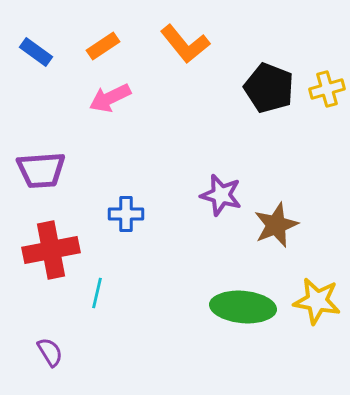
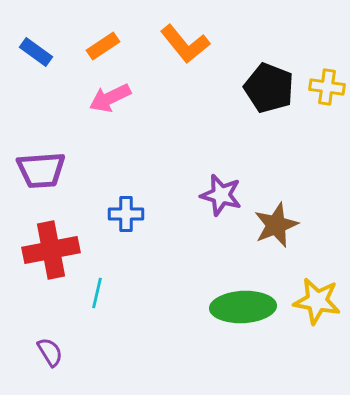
yellow cross: moved 2 px up; rotated 24 degrees clockwise
green ellipse: rotated 8 degrees counterclockwise
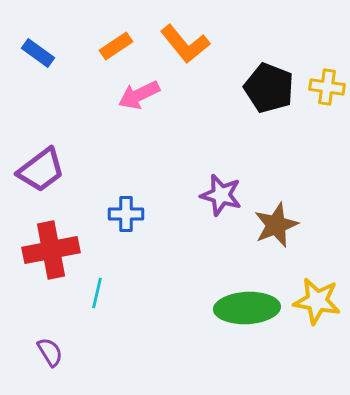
orange rectangle: moved 13 px right
blue rectangle: moved 2 px right, 1 px down
pink arrow: moved 29 px right, 3 px up
purple trapezoid: rotated 33 degrees counterclockwise
green ellipse: moved 4 px right, 1 px down
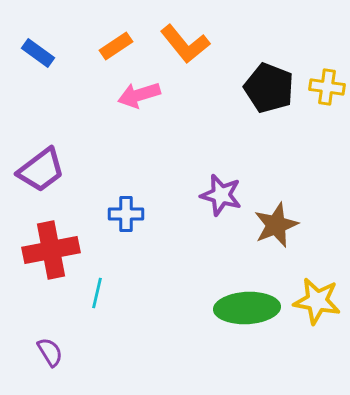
pink arrow: rotated 9 degrees clockwise
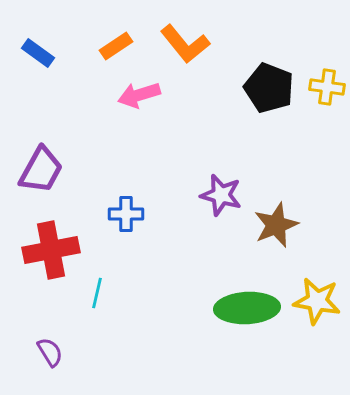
purple trapezoid: rotated 24 degrees counterclockwise
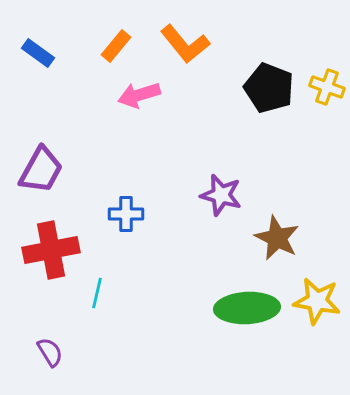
orange rectangle: rotated 16 degrees counterclockwise
yellow cross: rotated 12 degrees clockwise
brown star: moved 1 px right, 13 px down; rotated 24 degrees counterclockwise
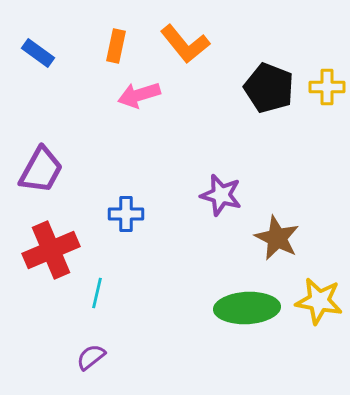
orange rectangle: rotated 28 degrees counterclockwise
yellow cross: rotated 20 degrees counterclockwise
red cross: rotated 12 degrees counterclockwise
yellow star: moved 2 px right
purple semicircle: moved 41 px right, 5 px down; rotated 96 degrees counterclockwise
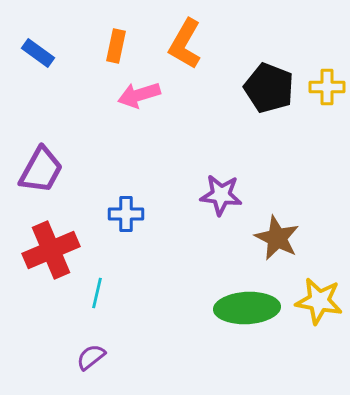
orange L-shape: rotated 69 degrees clockwise
purple star: rotated 9 degrees counterclockwise
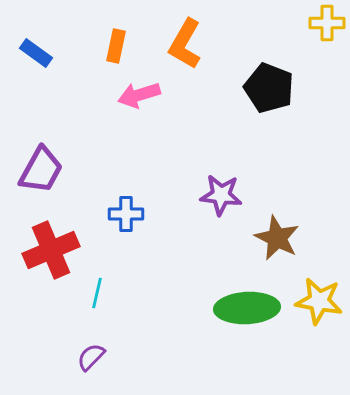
blue rectangle: moved 2 px left
yellow cross: moved 64 px up
purple semicircle: rotated 8 degrees counterclockwise
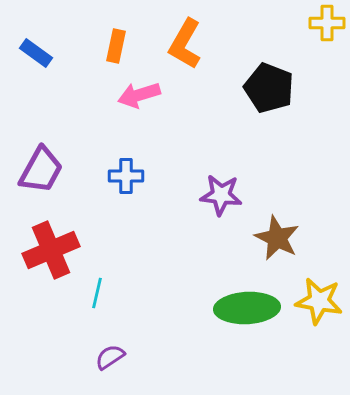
blue cross: moved 38 px up
purple semicircle: moved 19 px right; rotated 12 degrees clockwise
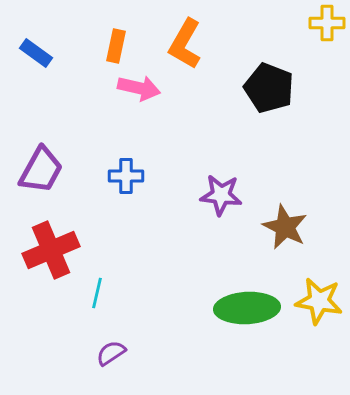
pink arrow: moved 7 px up; rotated 150 degrees counterclockwise
brown star: moved 8 px right, 11 px up
purple semicircle: moved 1 px right, 4 px up
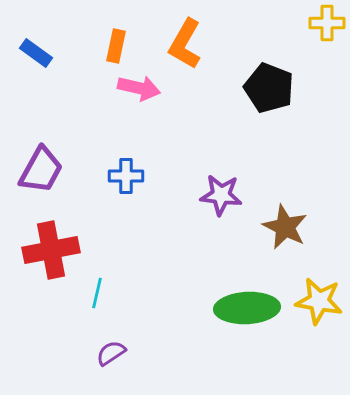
red cross: rotated 12 degrees clockwise
